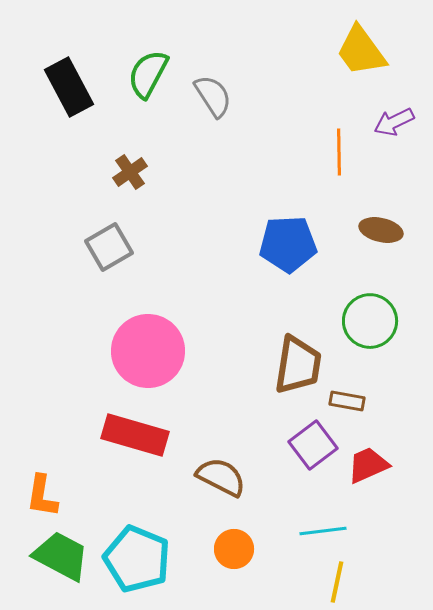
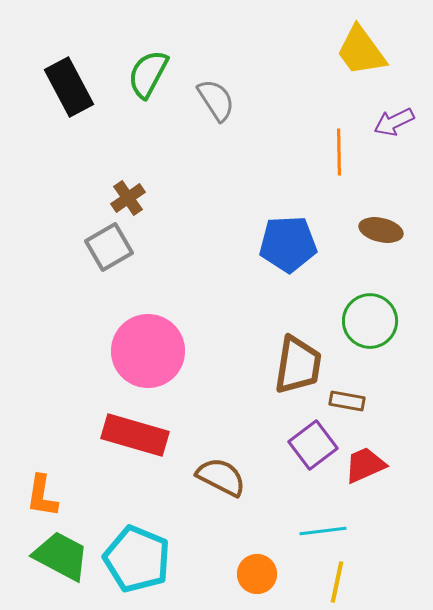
gray semicircle: moved 3 px right, 4 px down
brown cross: moved 2 px left, 26 px down
red trapezoid: moved 3 px left
orange circle: moved 23 px right, 25 px down
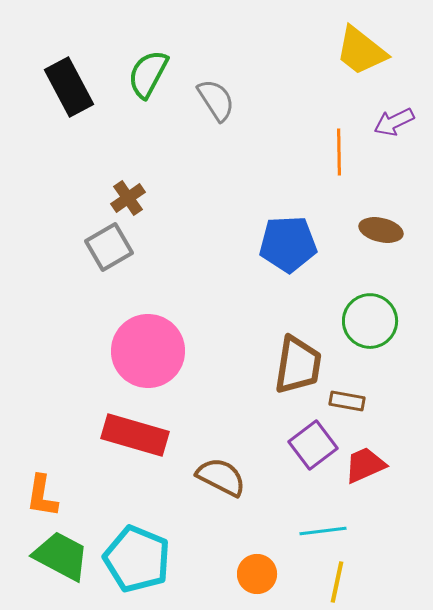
yellow trapezoid: rotated 16 degrees counterclockwise
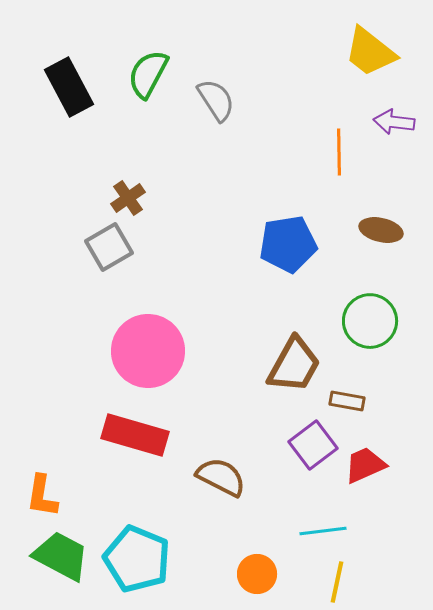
yellow trapezoid: moved 9 px right, 1 px down
purple arrow: rotated 33 degrees clockwise
blue pentagon: rotated 6 degrees counterclockwise
brown trapezoid: moved 4 px left; rotated 20 degrees clockwise
